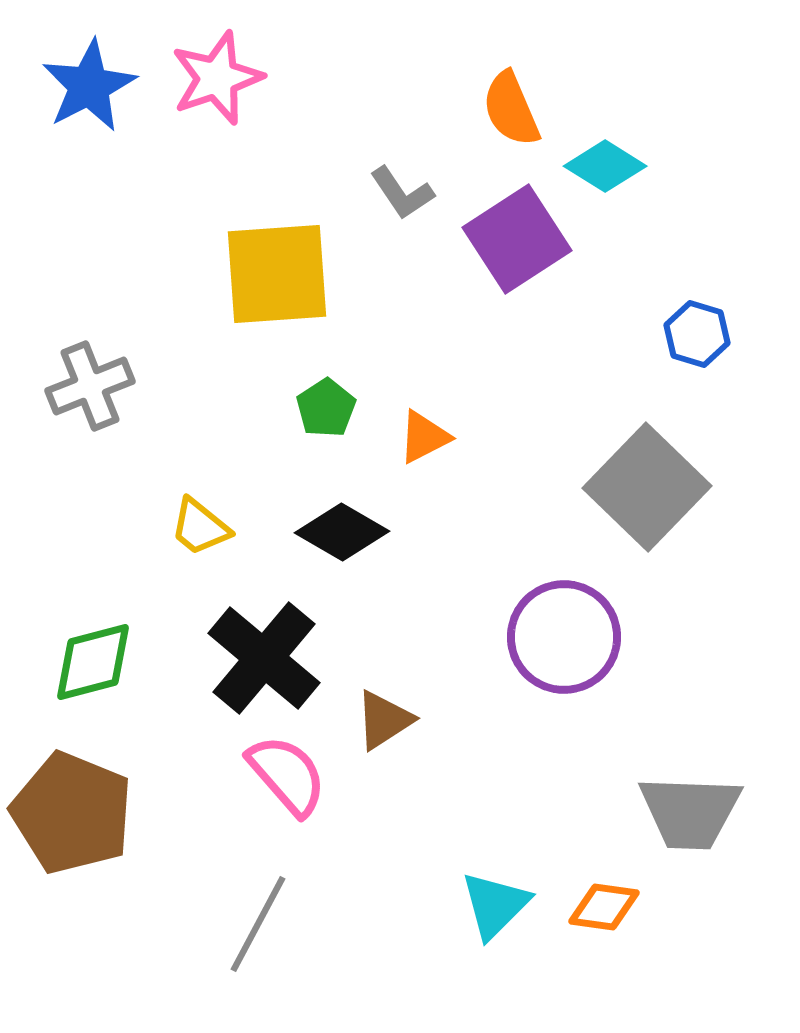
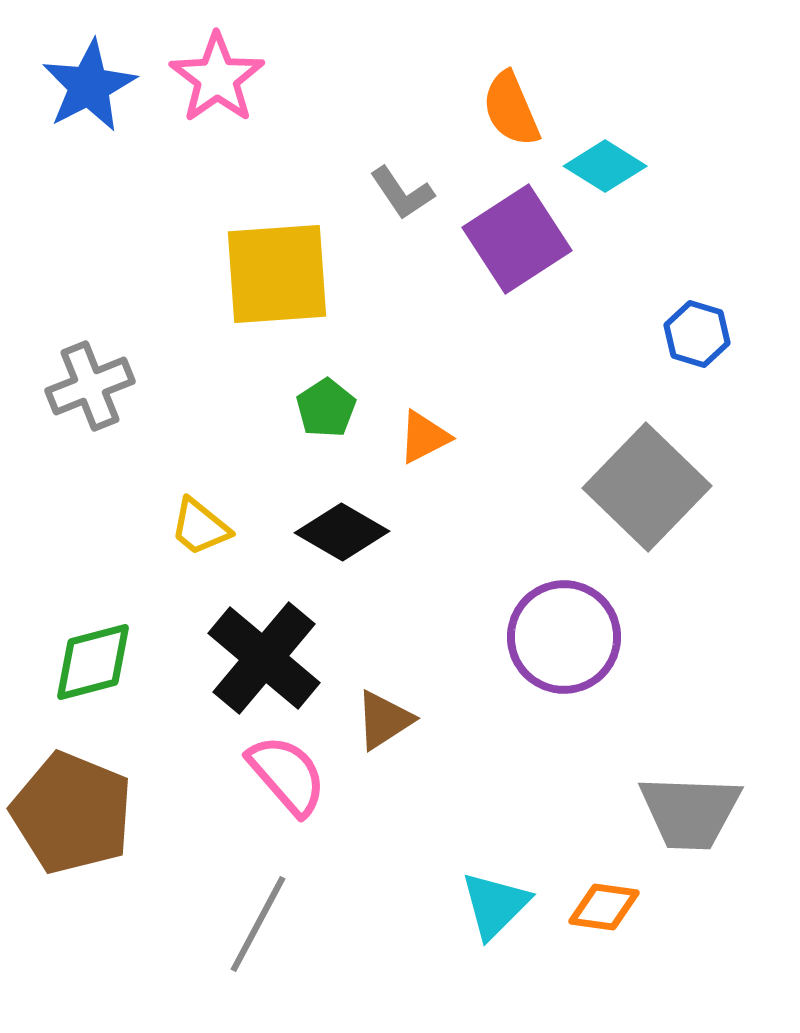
pink star: rotated 16 degrees counterclockwise
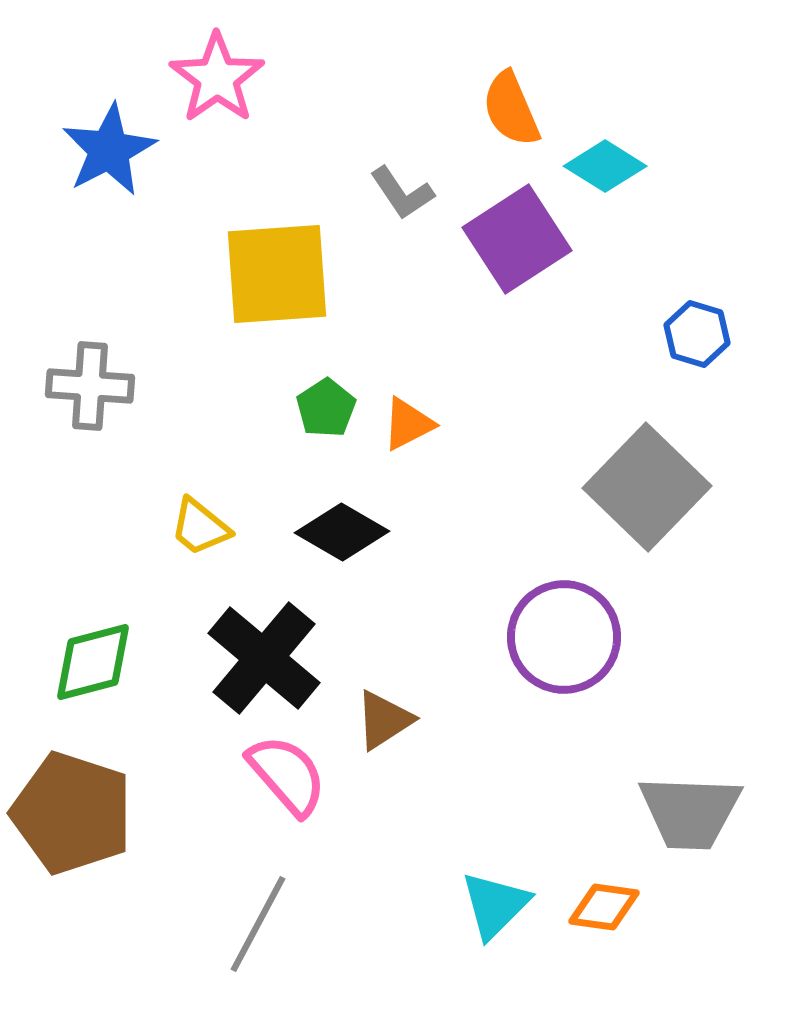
blue star: moved 20 px right, 64 px down
gray cross: rotated 26 degrees clockwise
orange triangle: moved 16 px left, 13 px up
brown pentagon: rotated 4 degrees counterclockwise
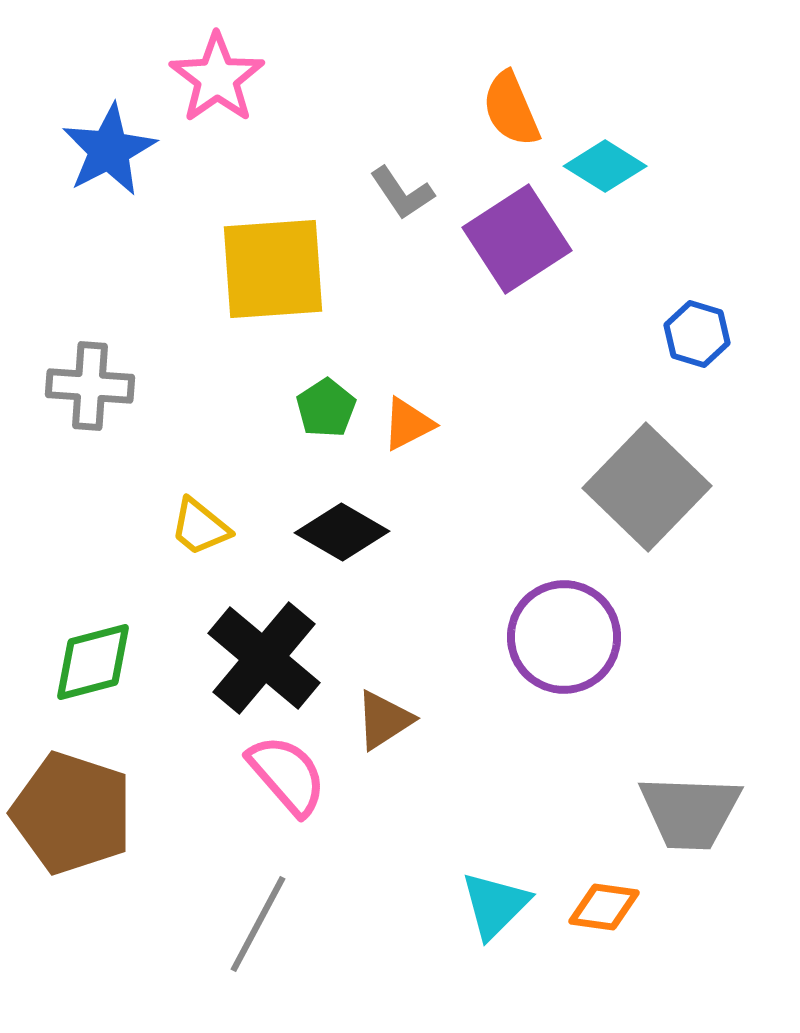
yellow square: moved 4 px left, 5 px up
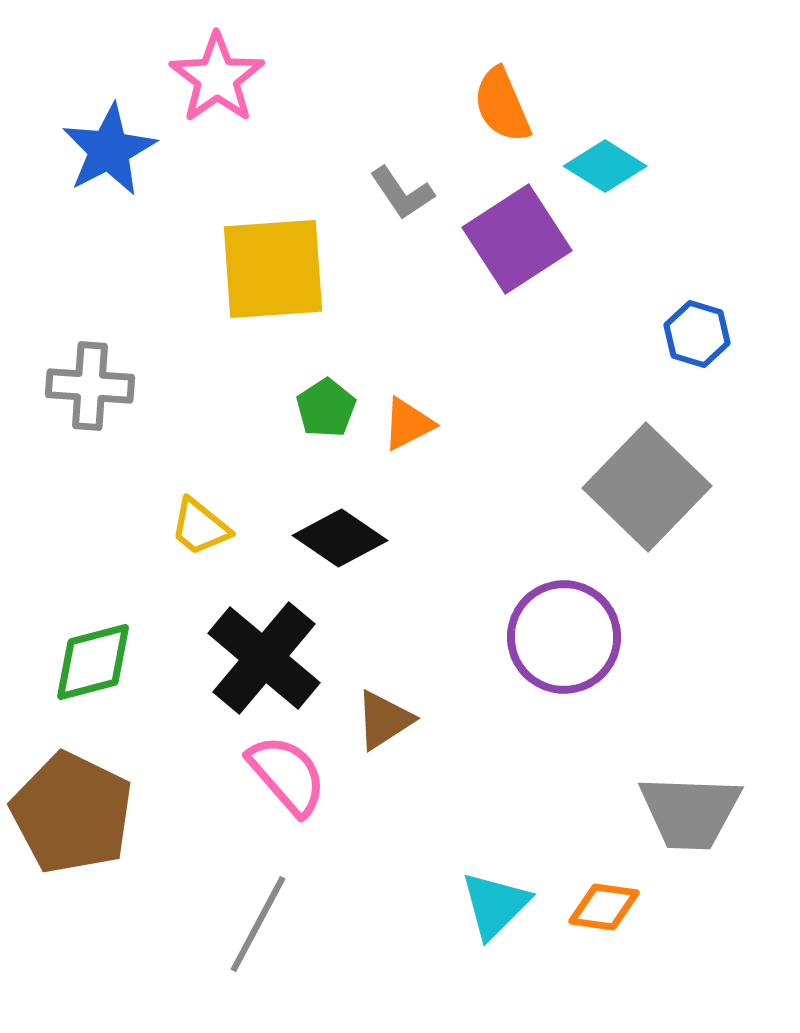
orange semicircle: moved 9 px left, 4 px up
black diamond: moved 2 px left, 6 px down; rotated 4 degrees clockwise
brown pentagon: rotated 8 degrees clockwise
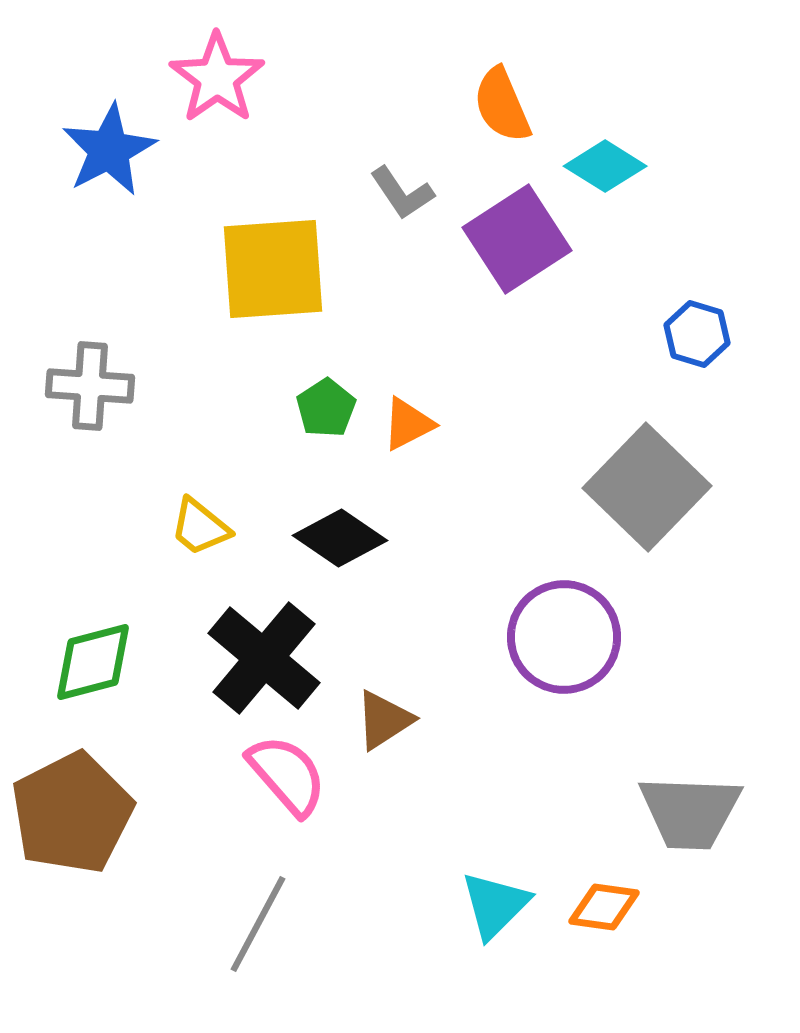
brown pentagon: rotated 19 degrees clockwise
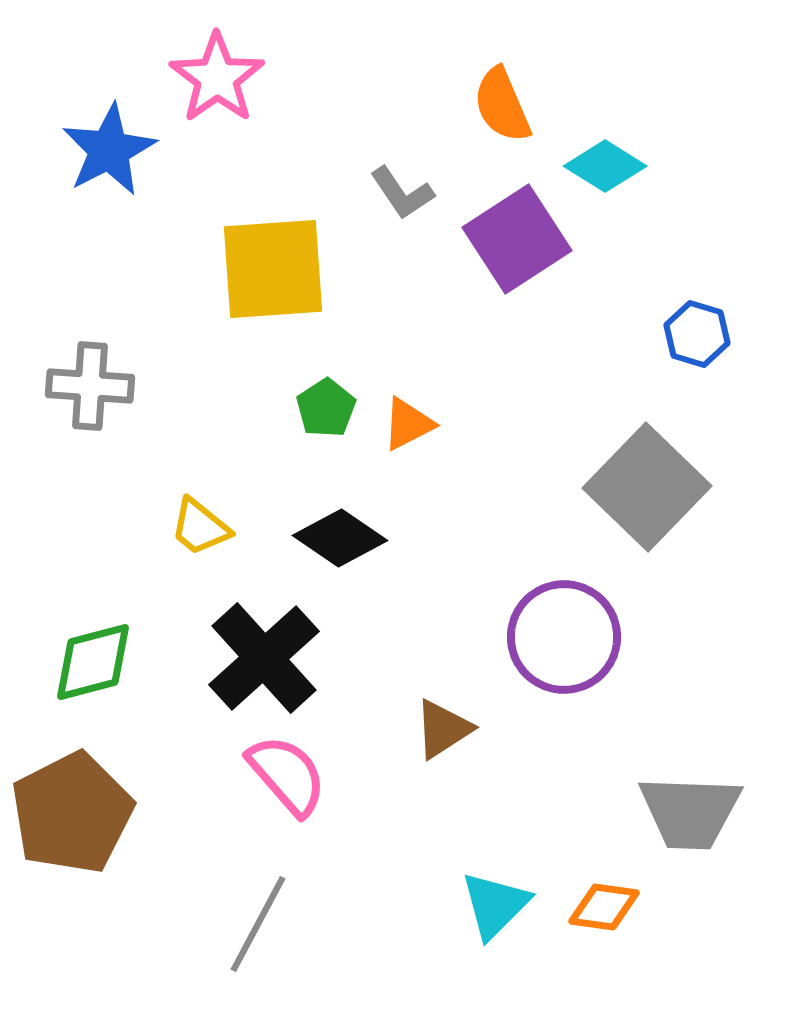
black cross: rotated 8 degrees clockwise
brown triangle: moved 59 px right, 9 px down
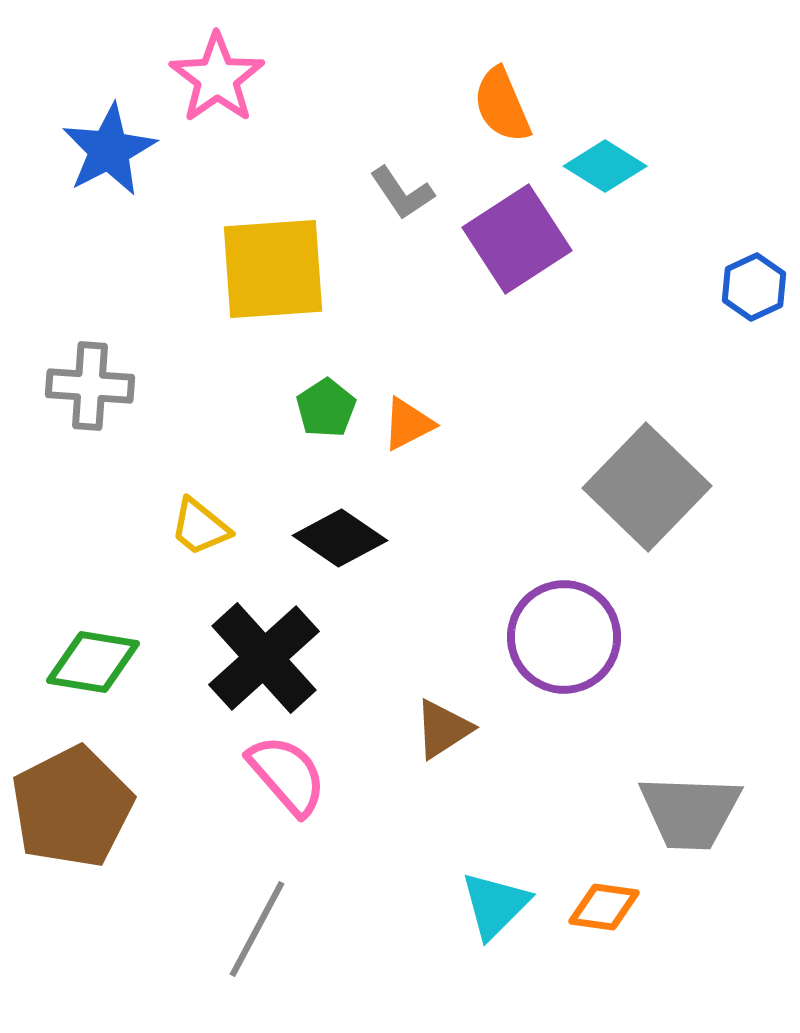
blue hexagon: moved 57 px right, 47 px up; rotated 18 degrees clockwise
green diamond: rotated 24 degrees clockwise
brown pentagon: moved 6 px up
gray line: moved 1 px left, 5 px down
